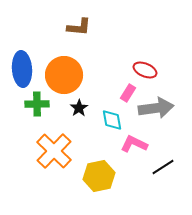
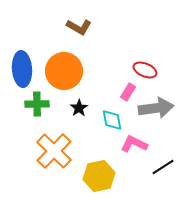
brown L-shape: rotated 25 degrees clockwise
orange circle: moved 4 px up
pink rectangle: moved 1 px up
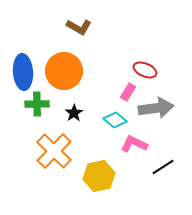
blue ellipse: moved 1 px right, 3 px down
black star: moved 5 px left, 5 px down
cyan diamond: moved 3 px right; rotated 40 degrees counterclockwise
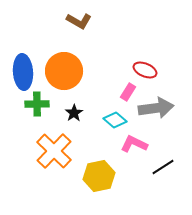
brown L-shape: moved 6 px up
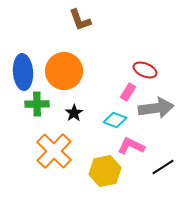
brown L-shape: moved 1 px right, 1 px up; rotated 40 degrees clockwise
cyan diamond: rotated 20 degrees counterclockwise
pink L-shape: moved 3 px left, 2 px down
yellow hexagon: moved 6 px right, 5 px up
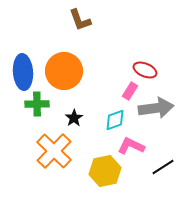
pink rectangle: moved 2 px right, 1 px up
black star: moved 5 px down
cyan diamond: rotated 40 degrees counterclockwise
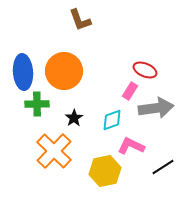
cyan diamond: moved 3 px left
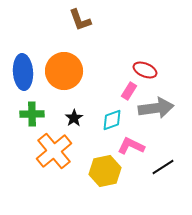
pink rectangle: moved 1 px left
green cross: moved 5 px left, 10 px down
orange cross: rotated 6 degrees clockwise
